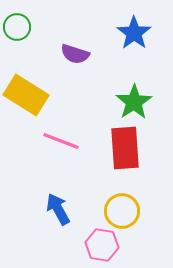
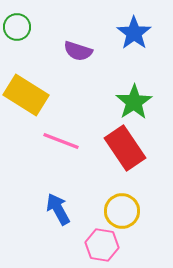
purple semicircle: moved 3 px right, 3 px up
red rectangle: rotated 30 degrees counterclockwise
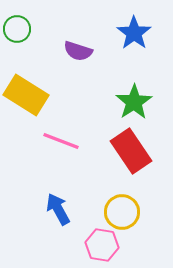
green circle: moved 2 px down
red rectangle: moved 6 px right, 3 px down
yellow circle: moved 1 px down
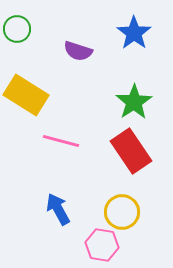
pink line: rotated 6 degrees counterclockwise
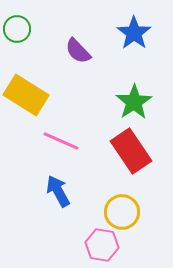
purple semicircle: rotated 28 degrees clockwise
pink line: rotated 9 degrees clockwise
blue arrow: moved 18 px up
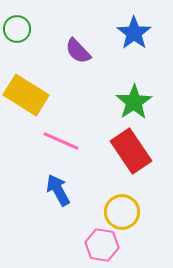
blue arrow: moved 1 px up
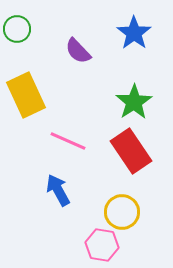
yellow rectangle: rotated 33 degrees clockwise
pink line: moved 7 px right
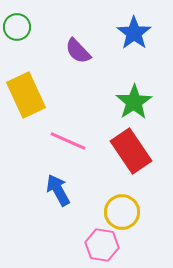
green circle: moved 2 px up
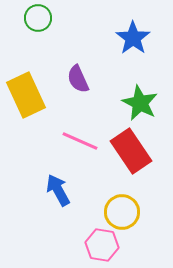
green circle: moved 21 px right, 9 px up
blue star: moved 1 px left, 5 px down
purple semicircle: moved 28 px down; rotated 20 degrees clockwise
green star: moved 6 px right, 1 px down; rotated 12 degrees counterclockwise
pink line: moved 12 px right
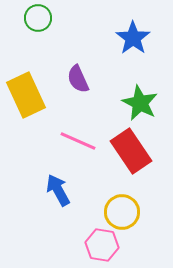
pink line: moved 2 px left
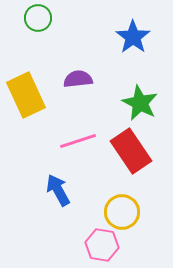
blue star: moved 1 px up
purple semicircle: rotated 108 degrees clockwise
pink line: rotated 42 degrees counterclockwise
